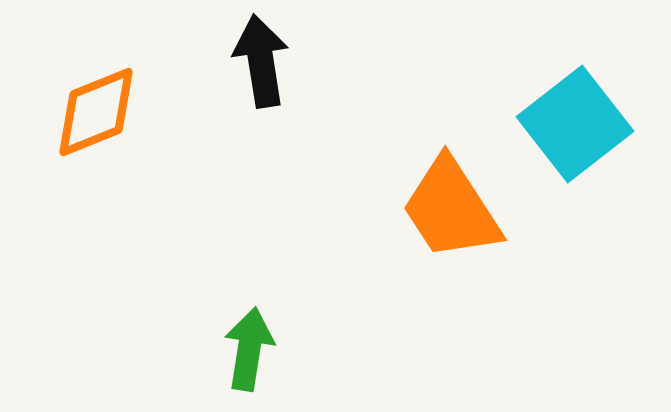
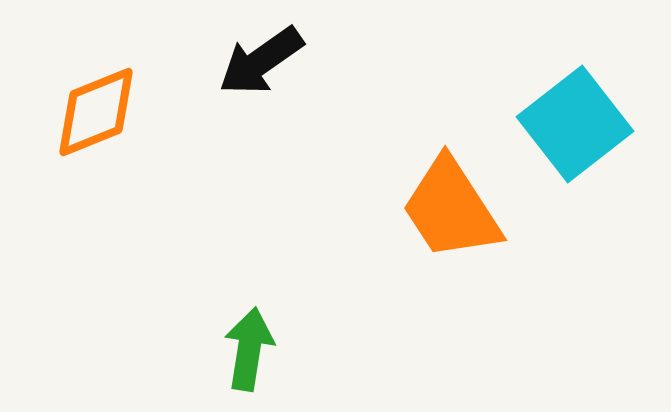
black arrow: rotated 116 degrees counterclockwise
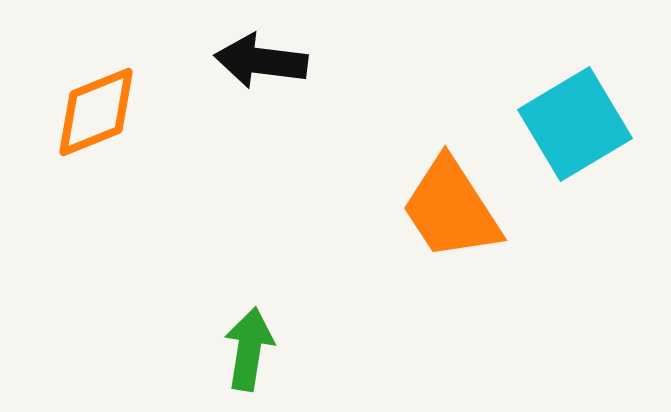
black arrow: rotated 42 degrees clockwise
cyan square: rotated 7 degrees clockwise
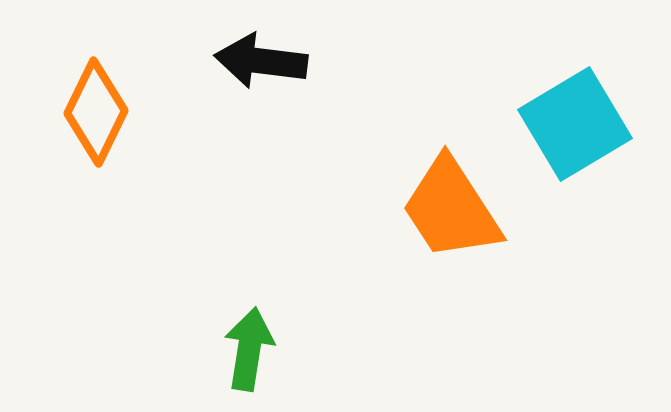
orange diamond: rotated 42 degrees counterclockwise
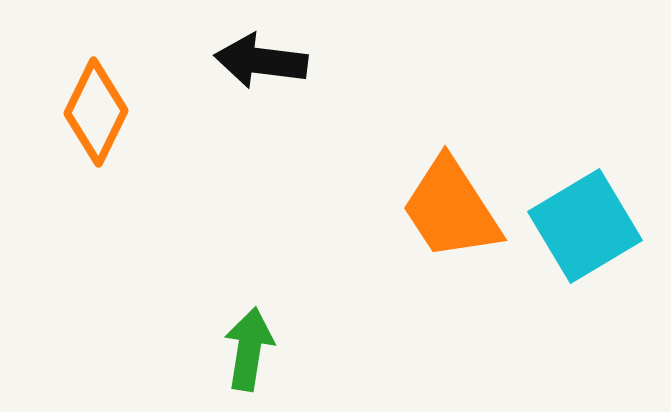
cyan square: moved 10 px right, 102 px down
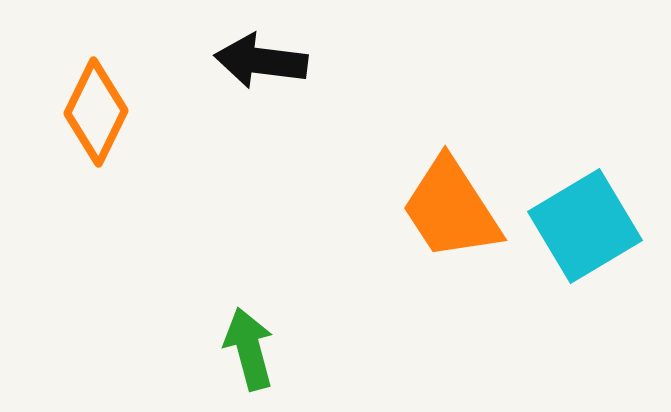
green arrow: rotated 24 degrees counterclockwise
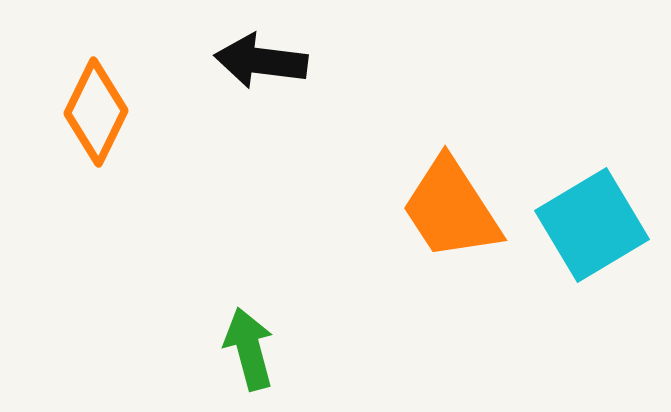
cyan square: moved 7 px right, 1 px up
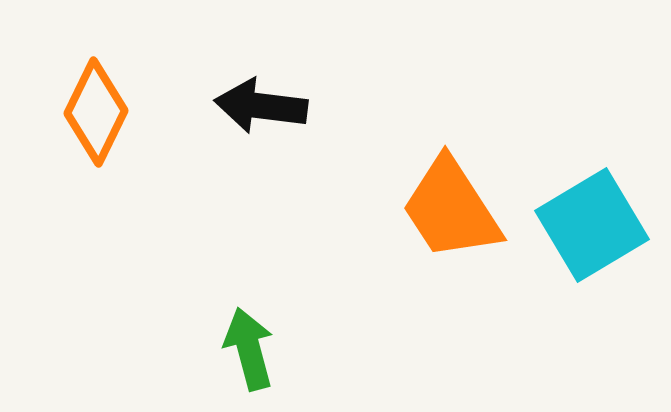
black arrow: moved 45 px down
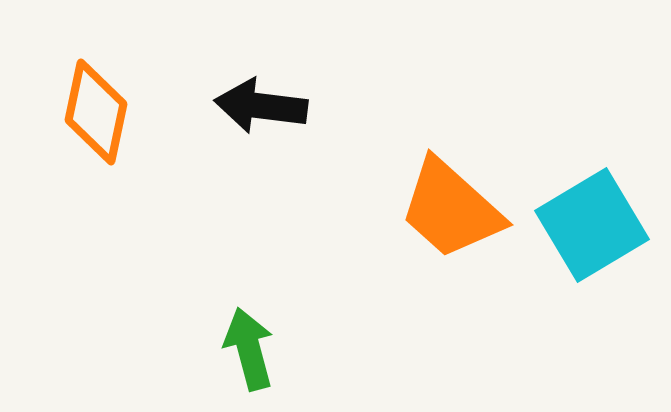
orange diamond: rotated 14 degrees counterclockwise
orange trapezoid: rotated 15 degrees counterclockwise
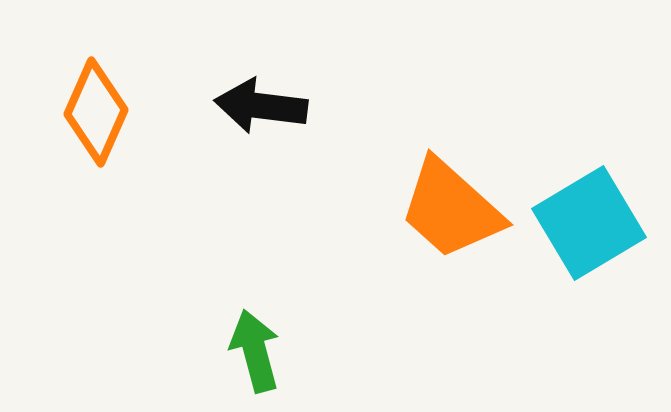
orange diamond: rotated 12 degrees clockwise
cyan square: moved 3 px left, 2 px up
green arrow: moved 6 px right, 2 px down
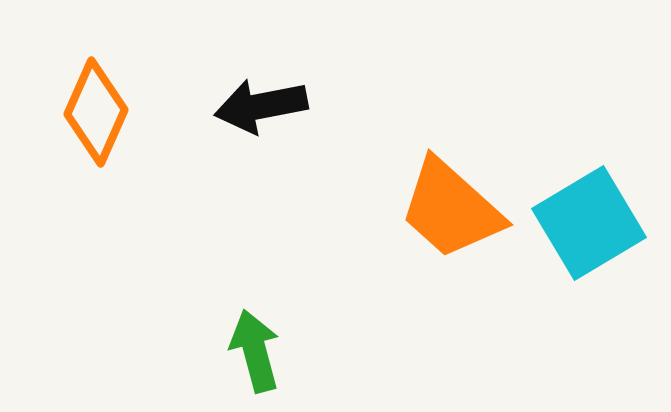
black arrow: rotated 18 degrees counterclockwise
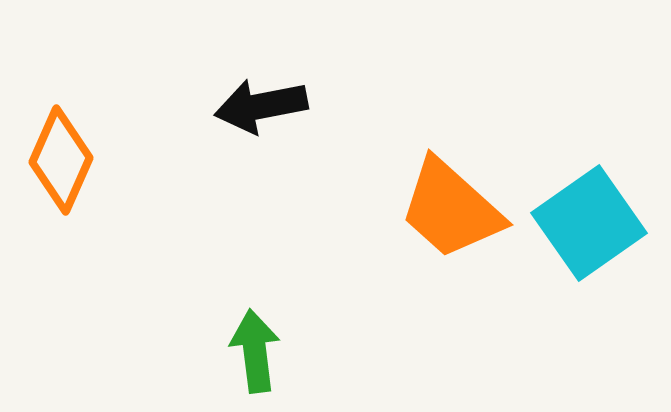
orange diamond: moved 35 px left, 48 px down
cyan square: rotated 4 degrees counterclockwise
green arrow: rotated 8 degrees clockwise
